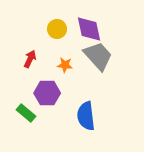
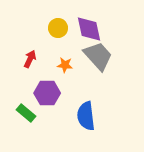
yellow circle: moved 1 px right, 1 px up
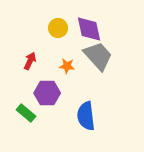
red arrow: moved 2 px down
orange star: moved 2 px right, 1 px down
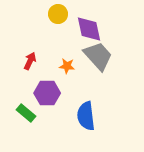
yellow circle: moved 14 px up
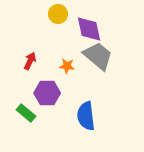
gray trapezoid: rotated 8 degrees counterclockwise
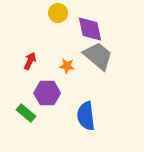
yellow circle: moved 1 px up
purple diamond: moved 1 px right
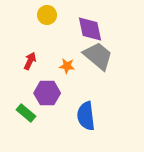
yellow circle: moved 11 px left, 2 px down
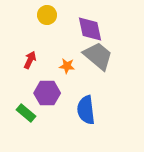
red arrow: moved 1 px up
blue semicircle: moved 6 px up
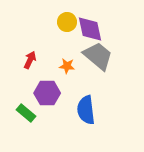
yellow circle: moved 20 px right, 7 px down
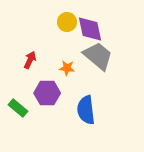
orange star: moved 2 px down
green rectangle: moved 8 px left, 5 px up
